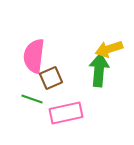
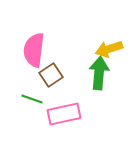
pink semicircle: moved 6 px up
green arrow: moved 3 px down
brown square: moved 3 px up; rotated 10 degrees counterclockwise
pink rectangle: moved 2 px left, 1 px down
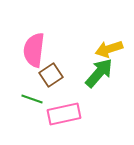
green arrow: rotated 36 degrees clockwise
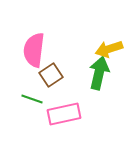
green arrow: rotated 28 degrees counterclockwise
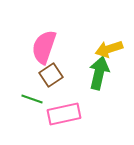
pink semicircle: moved 10 px right, 3 px up; rotated 12 degrees clockwise
